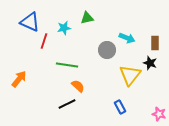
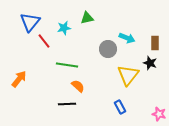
blue triangle: rotated 45 degrees clockwise
red line: rotated 56 degrees counterclockwise
gray circle: moved 1 px right, 1 px up
yellow triangle: moved 2 px left
black line: rotated 24 degrees clockwise
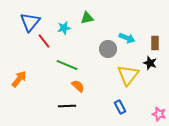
green line: rotated 15 degrees clockwise
black line: moved 2 px down
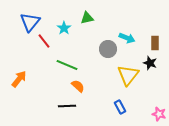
cyan star: rotated 24 degrees counterclockwise
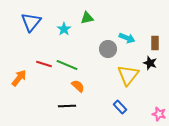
blue triangle: moved 1 px right
cyan star: moved 1 px down
red line: moved 23 px down; rotated 35 degrees counterclockwise
orange arrow: moved 1 px up
blue rectangle: rotated 16 degrees counterclockwise
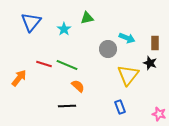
blue rectangle: rotated 24 degrees clockwise
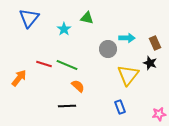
green triangle: rotated 24 degrees clockwise
blue triangle: moved 2 px left, 4 px up
cyan arrow: rotated 21 degrees counterclockwise
brown rectangle: rotated 24 degrees counterclockwise
pink star: rotated 24 degrees counterclockwise
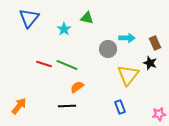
orange arrow: moved 28 px down
orange semicircle: moved 1 px left, 1 px down; rotated 80 degrees counterclockwise
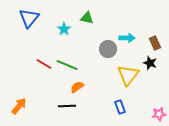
red line: rotated 14 degrees clockwise
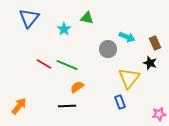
cyan arrow: moved 1 px up; rotated 21 degrees clockwise
yellow triangle: moved 1 px right, 3 px down
blue rectangle: moved 5 px up
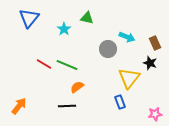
pink star: moved 4 px left
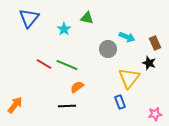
black star: moved 1 px left
orange arrow: moved 4 px left, 1 px up
